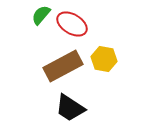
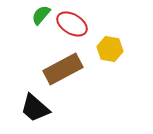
yellow hexagon: moved 6 px right, 10 px up
brown rectangle: moved 3 px down
black trapezoid: moved 35 px left; rotated 8 degrees clockwise
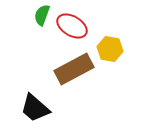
green semicircle: moved 1 px right; rotated 20 degrees counterclockwise
red ellipse: moved 2 px down
brown rectangle: moved 11 px right
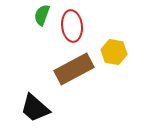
red ellipse: rotated 52 degrees clockwise
yellow hexagon: moved 4 px right, 3 px down
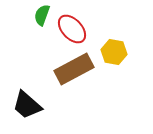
red ellipse: moved 3 px down; rotated 36 degrees counterclockwise
black trapezoid: moved 8 px left, 3 px up
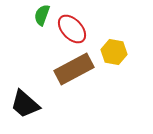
black trapezoid: moved 2 px left, 1 px up
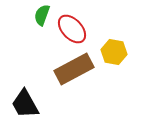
black trapezoid: rotated 20 degrees clockwise
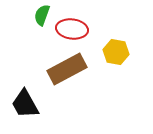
red ellipse: rotated 40 degrees counterclockwise
yellow hexagon: moved 2 px right
brown rectangle: moved 7 px left
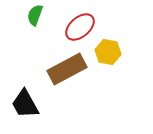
green semicircle: moved 7 px left
red ellipse: moved 8 px right, 2 px up; rotated 48 degrees counterclockwise
yellow hexagon: moved 8 px left
